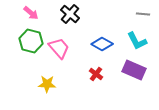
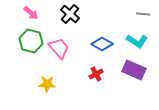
cyan L-shape: rotated 30 degrees counterclockwise
red cross: rotated 24 degrees clockwise
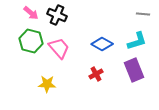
black cross: moved 13 px left, 1 px down; rotated 18 degrees counterclockwise
cyan L-shape: rotated 50 degrees counterclockwise
purple rectangle: rotated 45 degrees clockwise
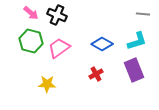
pink trapezoid: rotated 85 degrees counterclockwise
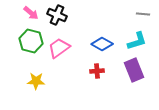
red cross: moved 1 px right, 3 px up; rotated 24 degrees clockwise
yellow star: moved 11 px left, 3 px up
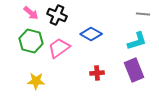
blue diamond: moved 11 px left, 10 px up
red cross: moved 2 px down
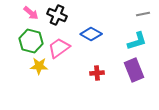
gray line: rotated 16 degrees counterclockwise
yellow star: moved 3 px right, 15 px up
